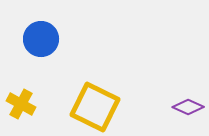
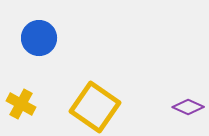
blue circle: moved 2 px left, 1 px up
yellow square: rotated 9 degrees clockwise
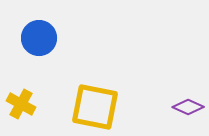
yellow square: rotated 24 degrees counterclockwise
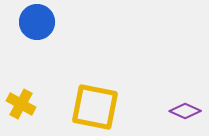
blue circle: moved 2 px left, 16 px up
purple diamond: moved 3 px left, 4 px down
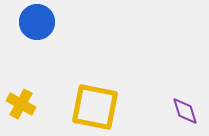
purple diamond: rotated 48 degrees clockwise
